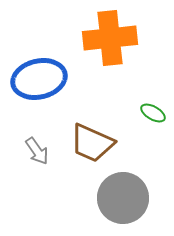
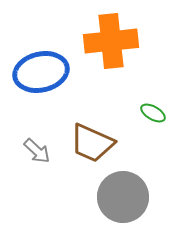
orange cross: moved 1 px right, 3 px down
blue ellipse: moved 2 px right, 7 px up
gray arrow: rotated 12 degrees counterclockwise
gray circle: moved 1 px up
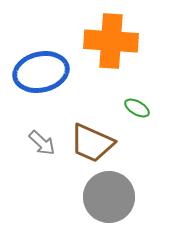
orange cross: rotated 10 degrees clockwise
green ellipse: moved 16 px left, 5 px up
gray arrow: moved 5 px right, 8 px up
gray circle: moved 14 px left
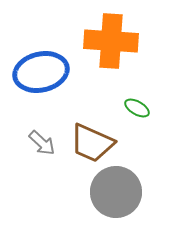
gray circle: moved 7 px right, 5 px up
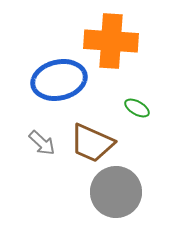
blue ellipse: moved 18 px right, 8 px down
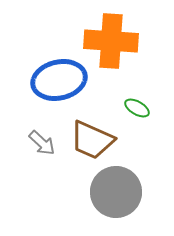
brown trapezoid: moved 3 px up
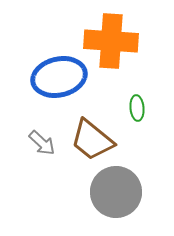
blue ellipse: moved 3 px up
green ellipse: rotated 55 degrees clockwise
brown trapezoid: rotated 15 degrees clockwise
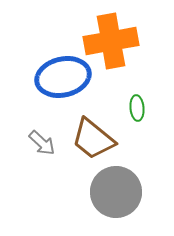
orange cross: rotated 14 degrees counterclockwise
blue ellipse: moved 4 px right
brown trapezoid: moved 1 px right, 1 px up
